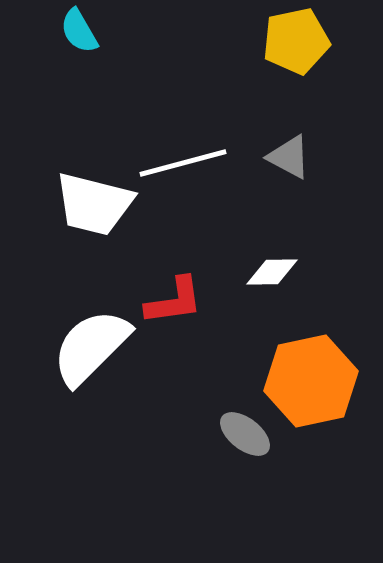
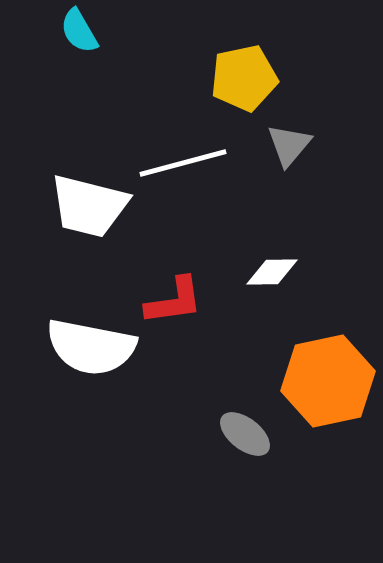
yellow pentagon: moved 52 px left, 37 px down
gray triangle: moved 12 px up; rotated 42 degrees clockwise
white trapezoid: moved 5 px left, 2 px down
white semicircle: rotated 124 degrees counterclockwise
orange hexagon: moved 17 px right
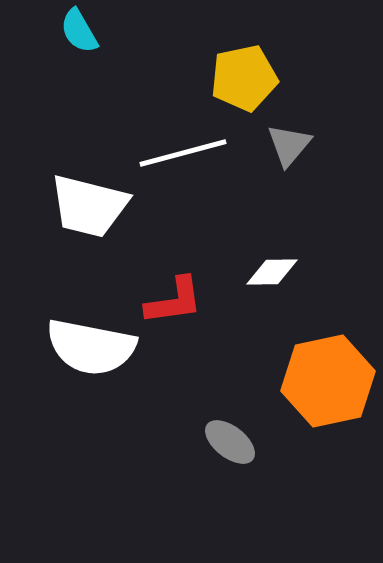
white line: moved 10 px up
gray ellipse: moved 15 px left, 8 px down
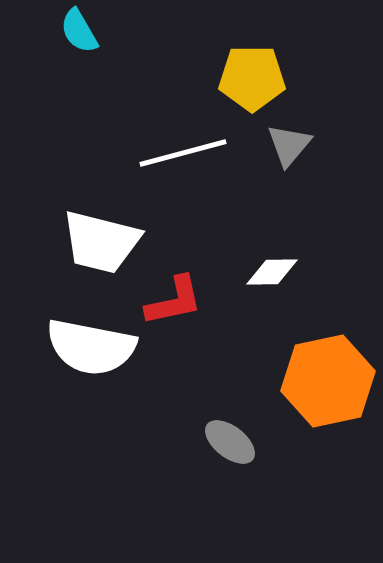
yellow pentagon: moved 8 px right; rotated 12 degrees clockwise
white trapezoid: moved 12 px right, 36 px down
red L-shape: rotated 4 degrees counterclockwise
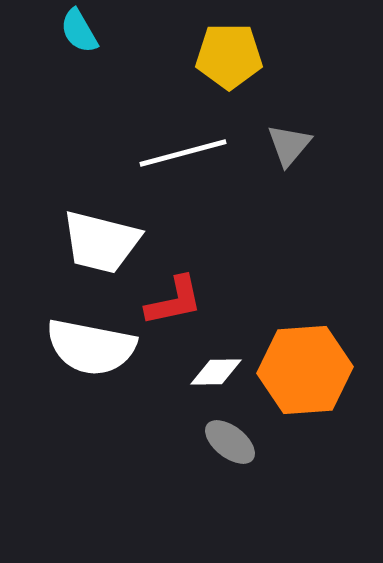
yellow pentagon: moved 23 px left, 22 px up
white diamond: moved 56 px left, 100 px down
orange hexagon: moved 23 px left, 11 px up; rotated 8 degrees clockwise
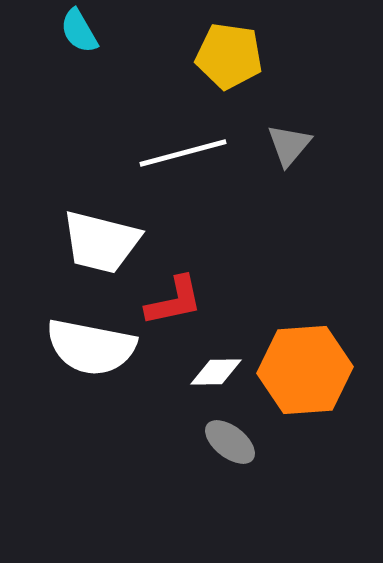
yellow pentagon: rotated 8 degrees clockwise
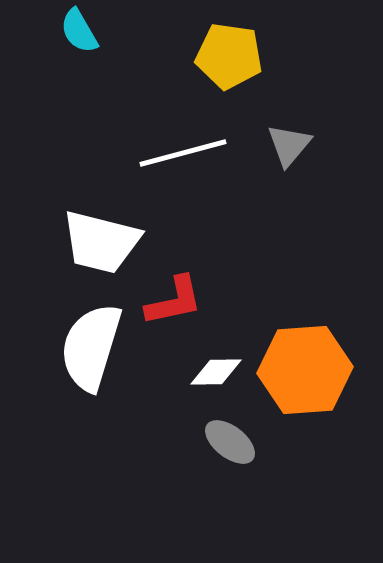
white semicircle: rotated 96 degrees clockwise
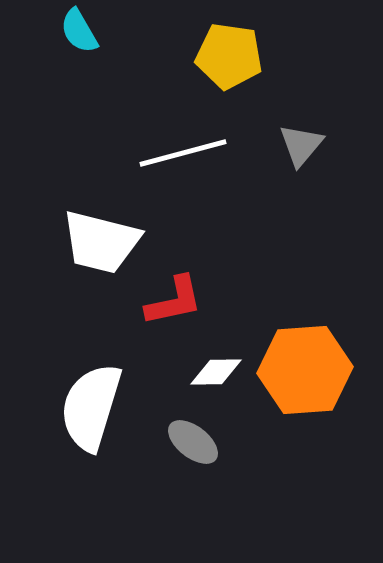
gray triangle: moved 12 px right
white semicircle: moved 60 px down
gray ellipse: moved 37 px left
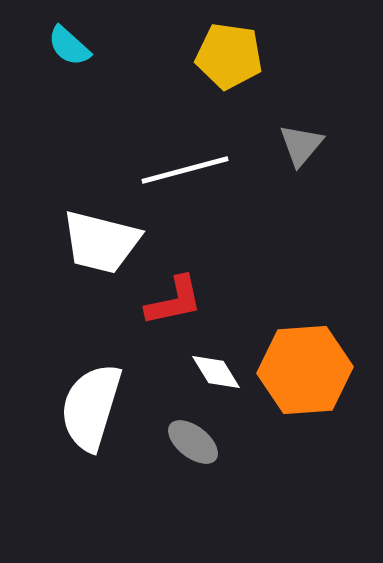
cyan semicircle: moved 10 px left, 15 px down; rotated 18 degrees counterclockwise
white line: moved 2 px right, 17 px down
white diamond: rotated 60 degrees clockwise
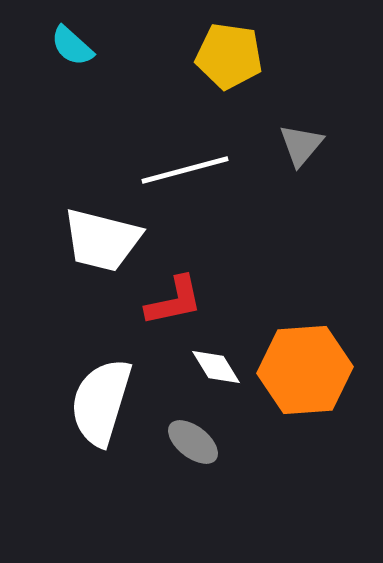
cyan semicircle: moved 3 px right
white trapezoid: moved 1 px right, 2 px up
white diamond: moved 5 px up
white semicircle: moved 10 px right, 5 px up
